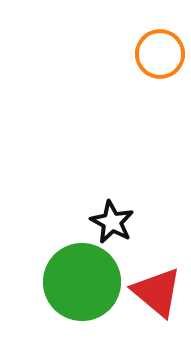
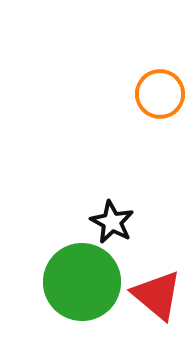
orange circle: moved 40 px down
red triangle: moved 3 px down
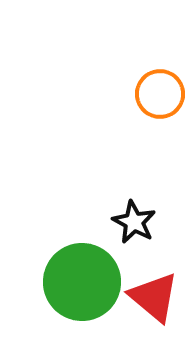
black star: moved 22 px right
red triangle: moved 3 px left, 2 px down
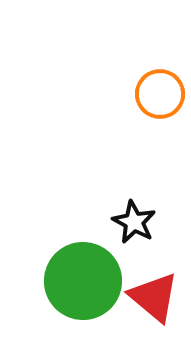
green circle: moved 1 px right, 1 px up
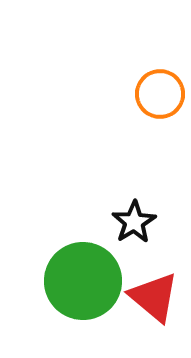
black star: rotated 12 degrees clockwise
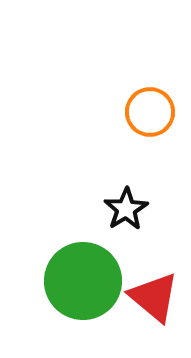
orange circle: moved 10 px left, 18 px down
black star: moved 8 px left, 13 px up
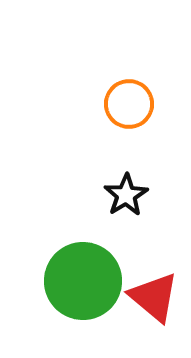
orange circle: moved 21 px left, 8 px up
black star: moved 14 px up
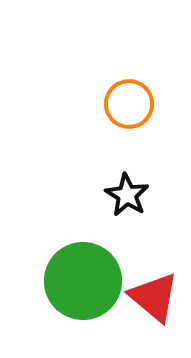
black star: moved 1 px right; rotated 9 degrees counterclockwise
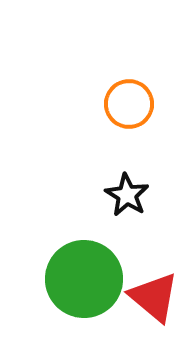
green circle: moved 1 px right, 2 px up
